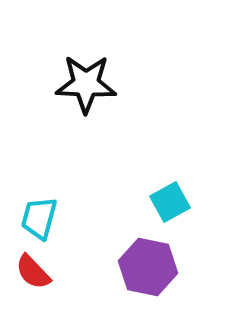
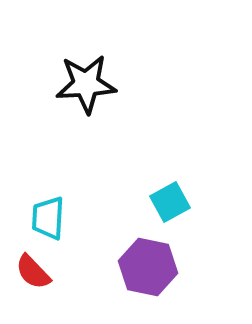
black star: rotated 6 degrees counterclockwise
cyan trapezoid: moved 9 px right; rotated 12 degrees counterclockwise
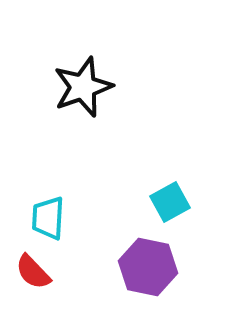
black star: moved 3 px left, 3 px down; rotated 16 degrees counterclockwise
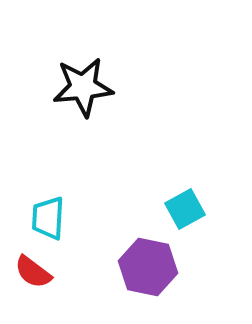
black star: rotated 14 degrees clockwise
cyan square: moved 15 px right, 7 px down
red semicircle: rotated 9 degrees counterclockwise
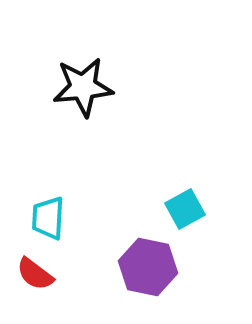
red semicircle: moved 2 px right, 2 px down
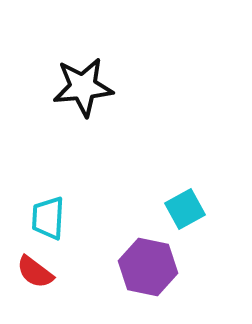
red semicircle: moved 2 px up
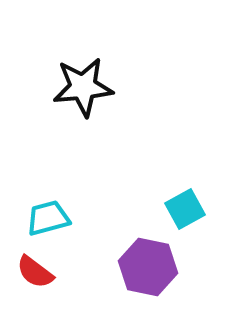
cyan trapezoid: rotated 72 degrees clockwise
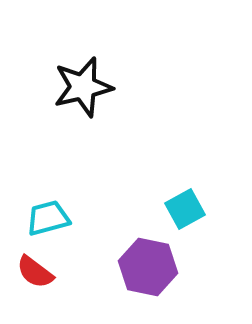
black star: rotated 8 degrees counterclockwise
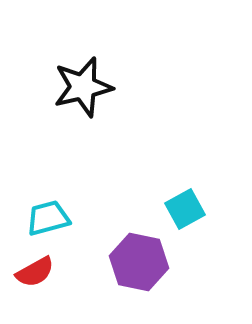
purple hexagon: moved 9 px left, 5 px up
red semicircle: rotated 66 degrees counterclockwise
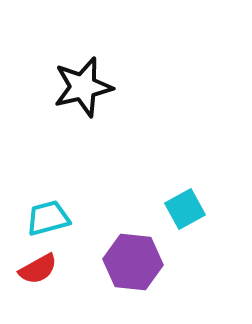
purple hexagon: moved 6 px left; rotated 6 degrees counterclockwise
red semicircle: moved 3 px right, 3 px up
